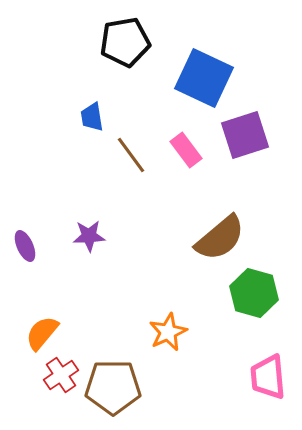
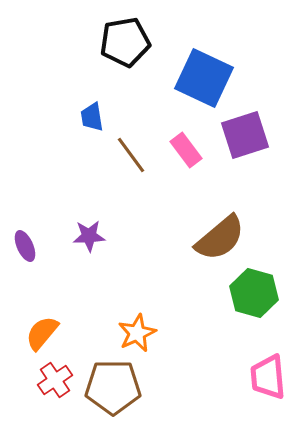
orange star: moved 31 px left, 1 px down
red cross: moved 6 px left, 5 px down
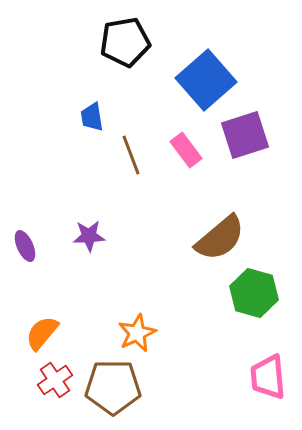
blue square: moved 2 px right, 2 px down; rotated 24 degrees clockwise
brown line: rotated 15 degrees clockwise
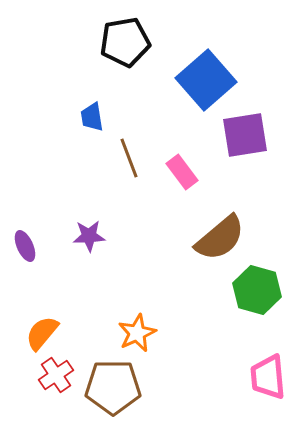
purple square: rotated 9 degrees clockwise
pink rectangle: moved 4 px left, 22 px down
brown line: moved 2 px left, 3 px down
green hexagon: moved 3 px right, 3 px up
red cross: moved 1 px right, 5 px up
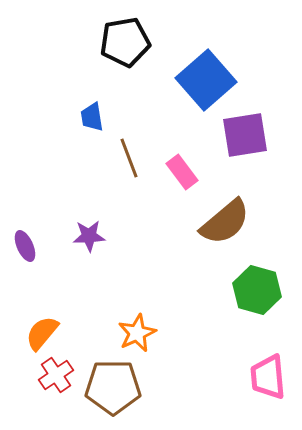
brown semicircle: moved 5 px right, 16 px up
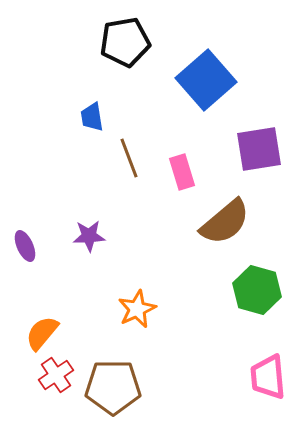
purple square: moved 14 px right, 14 px down
pink rectangle: rotated 20 degrees clockwise
orange star: moved 24 px up
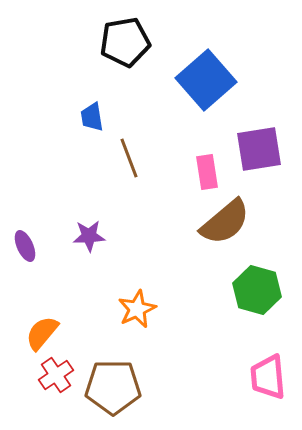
pink rectangle: moved 25 px right; rotated 8 degrees clockwise
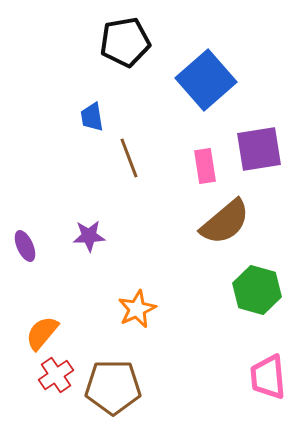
pink rectangle: moved 2 px left, 6 px up
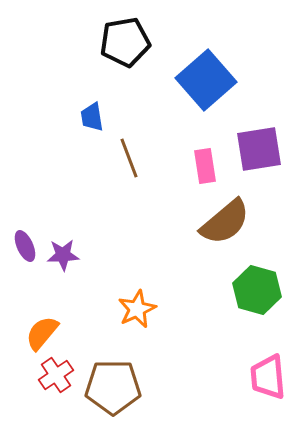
purple star: moved 26 px left, 19 px down
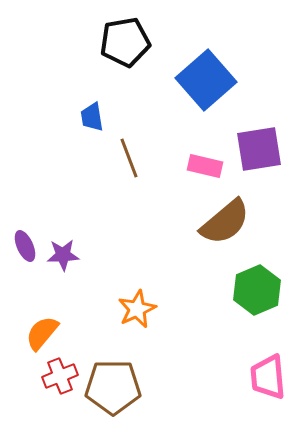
pink rectangle: rotated 68 degrees counterclockwise
green hexagon: rotated 21 degrees clockwise
red cross: moved 4 px right, 1 px down; rotated 12 degrees clockwise
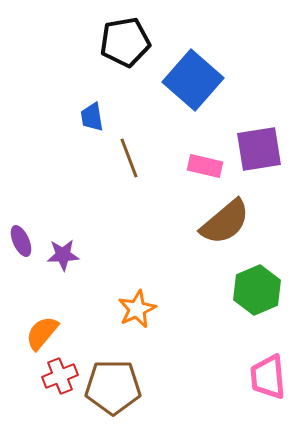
blue square: moved 13 px left; rotated 8 degrees counterclockwise
purple ellipse: moved 4 px left, 5 px up
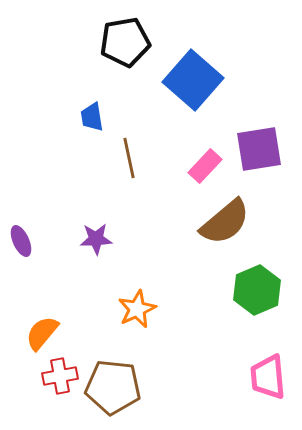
brown line: rotated 9 degrees clockwise
pink rectangle: rotated 60 degrees counterclockwise
purple star: moved 33 px right, 16 px up
red cross: rotated 12 degrees clockwise
brown pentagon: rotated 6 degrees clockwise
